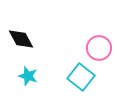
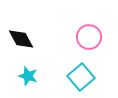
pink circle: moved 10 px left, 11 px up
cyan square: rotated 12 degrees clockwise
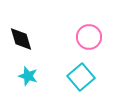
black diamond: rotated 12 degrees clockwise
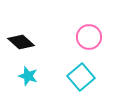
black diamond: moved 3 px down; rotated 32 degrees counterclockwise
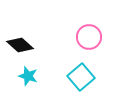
black diamond: moved 1 px left, 3 px down
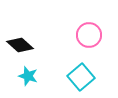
pink circle: moved 2 px up
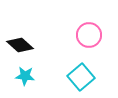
cyan star: moved 3 px left; rotated 12 degrees counterclockwise
